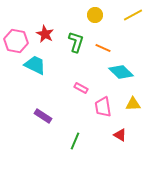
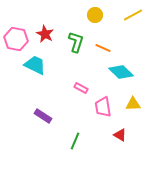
pink hexagon: moved 2 px up
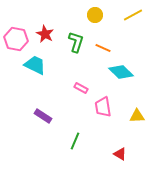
yellow triangle: moved 4 px right, 12 px down
red triangle: moved 19 px down
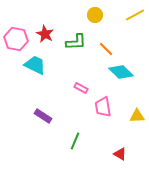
yellow line: moved 2 px right
green L-shape: rotated 70 degrees clockwise
orange line: moved 3 px right, 1 px down; rotated 21 degrees clockwise
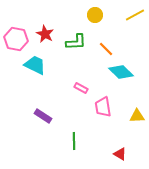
green line: moved 1 px left; rotated 24 degrees counterclockwise
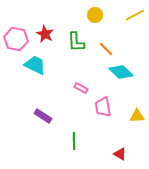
green L-shape: rotated 90 degrees clockwise
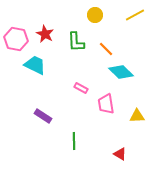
pink trapezoid: moved 3 px right, 3 px up
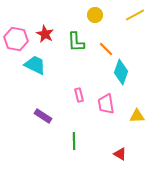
cyan diamond: rotated 65 degrees clockwise
pink rectangle: moved 2 px left, 7 px down; rotated 48 degrees clockwise
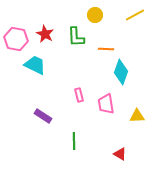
green L-shape: moved 5 px up
orange line: rotated 42 degrees counterclockwise
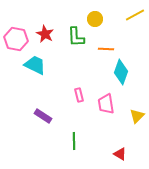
yellow circle: moved 4 px down
yellow triangle: rotated 42 degrees counterclockwise
